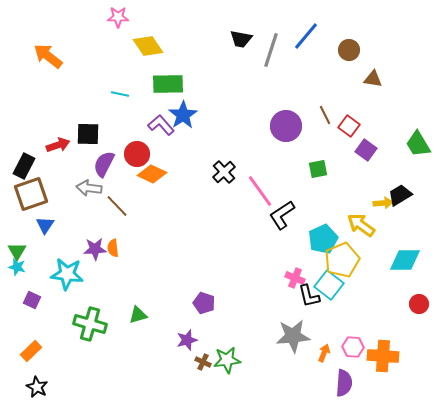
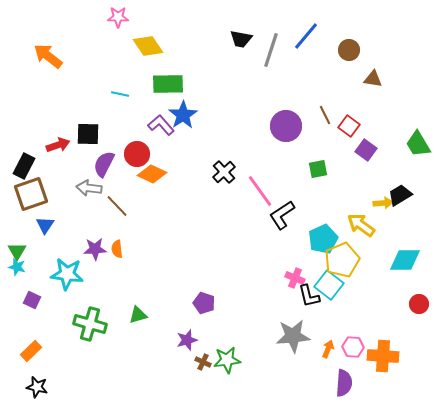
orange semicircle at (113, 248): moved 4 px right, 1 px down
orange arrow at (324, 353): moved 4 px right, 4 px up
black star at (37, 387): rotated 15 degrees counterclockwise
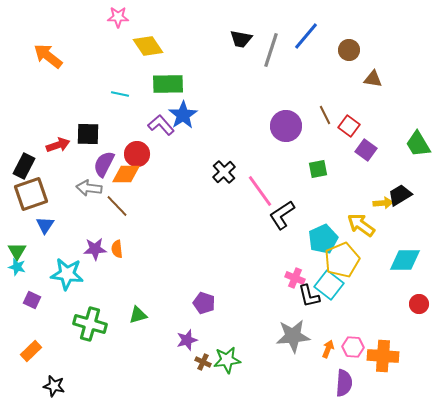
orange diamond at (152, 174): moved 26 px left; rotated 24 degrees counterclockwise
black star at (37, 387): moved 17 px right, 1 px up
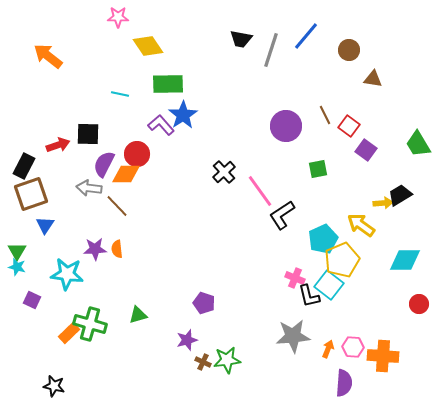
orange rectangle at (31, 351): moved 38 px right, 18 px up
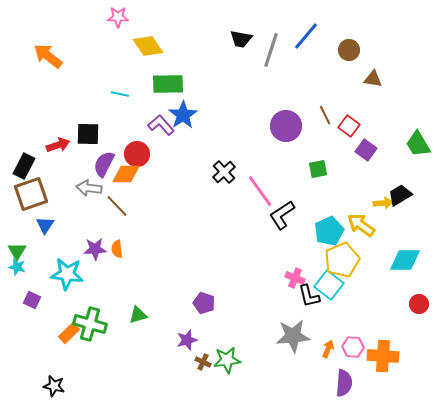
cyan pentagon at (323, 239): moved 6 px right, 8 px up
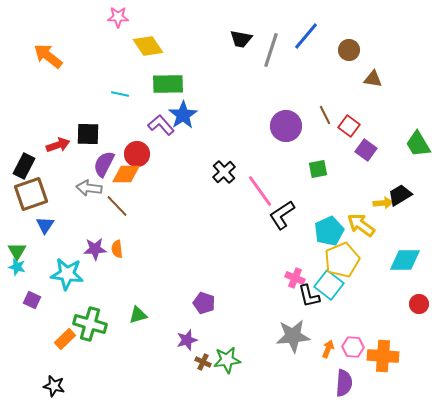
orange rectangle at (69, 333): moved 4 px left, 6 px down
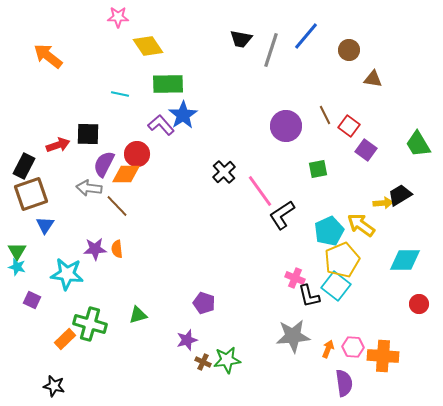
cyan square at (329, 285): moved 7 px right, 1 px down
purple semicircle at (344, 383): rotated 12 degrees counterclockwise
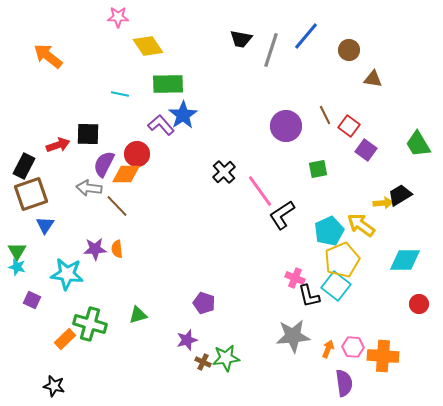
green star at (227, 360): moved 1 px left, 2 px up
